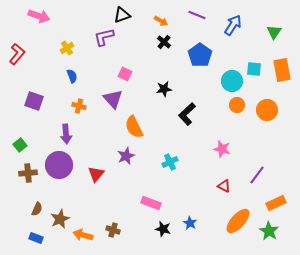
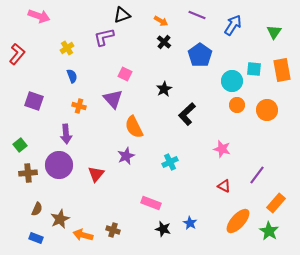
black star at (164, 89): rotated 21 degrees counterclockwise
orange rectangle at (276, 203): rotated 24 degrees counterclockwise
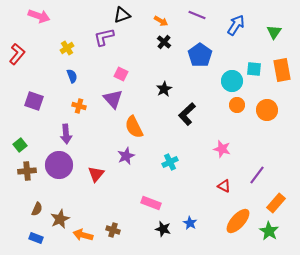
blue arrow at (233, 25): moved 3 px right
pink square at (125, 74): moved 4 px left
brown cross at (28, 173): moved 1 px left, 2 px up
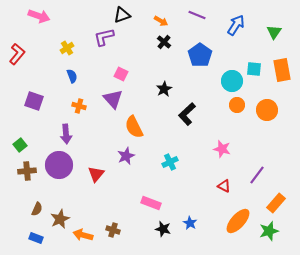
green star at (269, 231): rotated 24 degrees clockwise
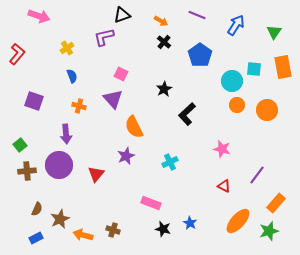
orange rectangle at (282, 70): moved 1 px right, 3 px up
blue rectangle at (36, 238): rotated 48 degrees counterclockwise
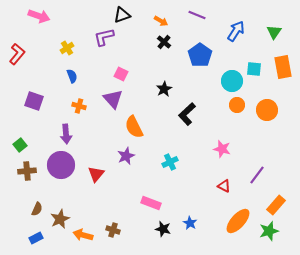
blue arrow at (236, 25): moved 6 px down
purple circle at (59, 165): moved 2 px right
orange rectangle at (276, 203): moved 2 px down
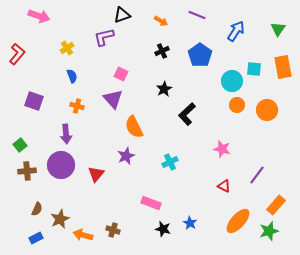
green triangle at (274, 32): moved 4 px right, 3 px up
black cross at (164, 42): moved 2 px left, 9 px down; rotated 24 degrees clockwise
orange cross at (79, 106): moved 2 px left
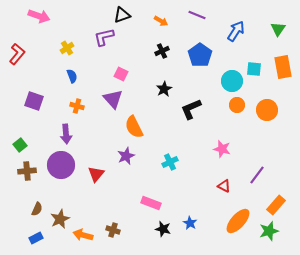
black L-shape at (187, 114): moved 4 px right, 5 px up; rotated 20 degrees clockwise
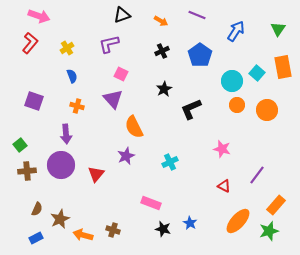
purple L-shape at (104, 37): moved 5 px right, 7 px down
red L-shape at (17, 54): moved 13 px right, 11 px up
cyan square at (254, 69): moved 3 px right, 4 px down; rotated 35 degrees clockwise
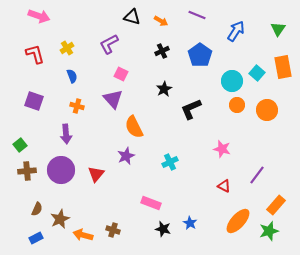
black triangle at (122, 15): moved 10 px right, 2 px down; rotated 36 degrees clockwise
red L-shape at (30, 43): moved 5 px right, 11 px down; rotated 55 degrees counterclockwise
purple L-shape at (109, 44): rotated 15 degrees counterclockwise
purple circle at (61, 165): moved 5 px down
